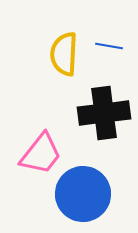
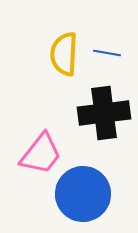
blue line: moved 2 px left, 7 px down
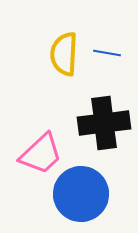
black cross: moved 10 px down
pink trapezoid: rotated 9 degrees clockwise
blue circle: moved 2 px left
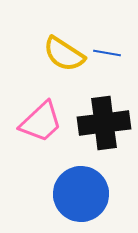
yellow semicircle: rotated 60 degrees counterclockwise
pink trapezoid: moved 32 px up
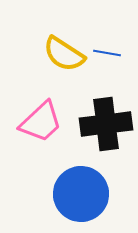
black cross: moved 2 px right, 1 px down
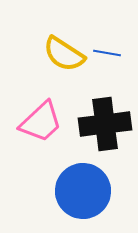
black cross: moved 1 px left
blue circle: moved 2 px right, 3 px up
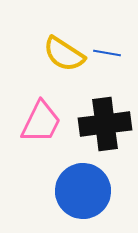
pink trapezoid: rotated 21 degrees counterclockwise
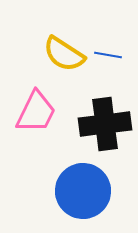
blue line: moved 1 px right, 2 px down
pink trapezoid: moved 5 px left, 10 px up
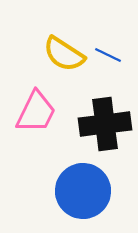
blue line: rotated 16 degrees clockwise
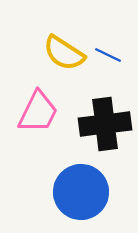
yellow semicircle: moved 1 px up
pink trapezoid: moved 2 px right
blue circle: moved 2 px left, 1 px down
